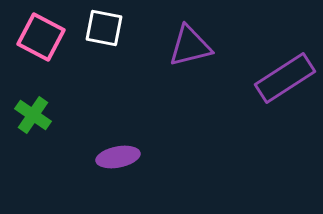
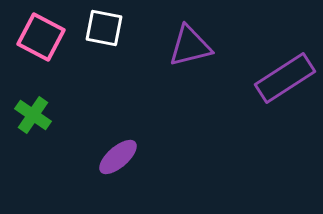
purple ellipse: rotated 30 degrees counterclockwise
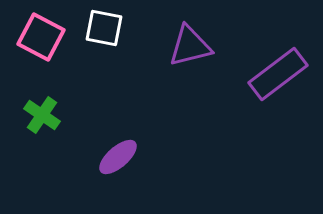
purple rectangle: moved 7 px left, 4 px up; rotated 4 degrees counterclockwise
green cross: moved 9 px right
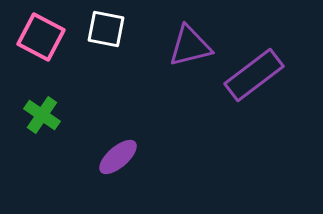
white square: moved 2 px right, 1 px down
purple rectangle: moved 24 px left, 1 px down
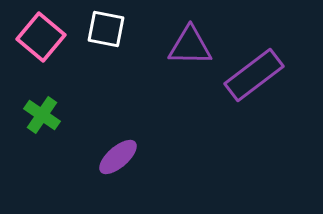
pink square: rotated 12 degrees clockwise
purple triangle: rotated 15 degrees clockwise
